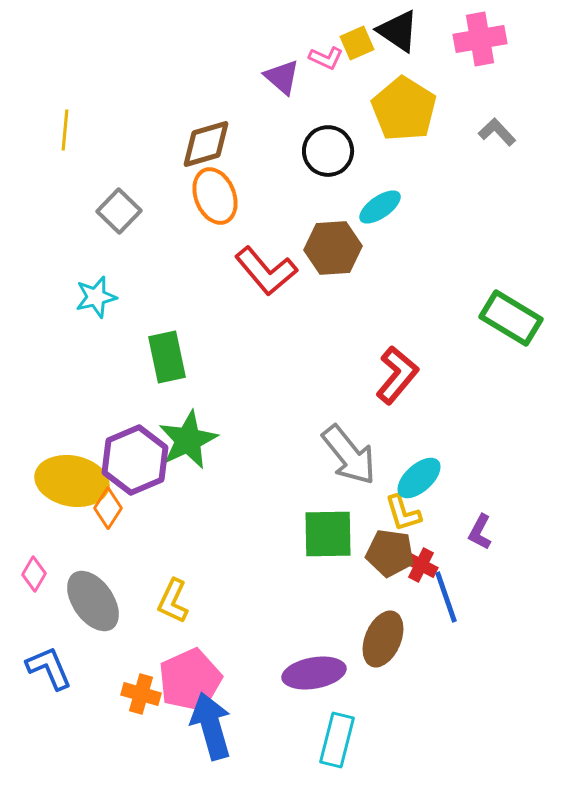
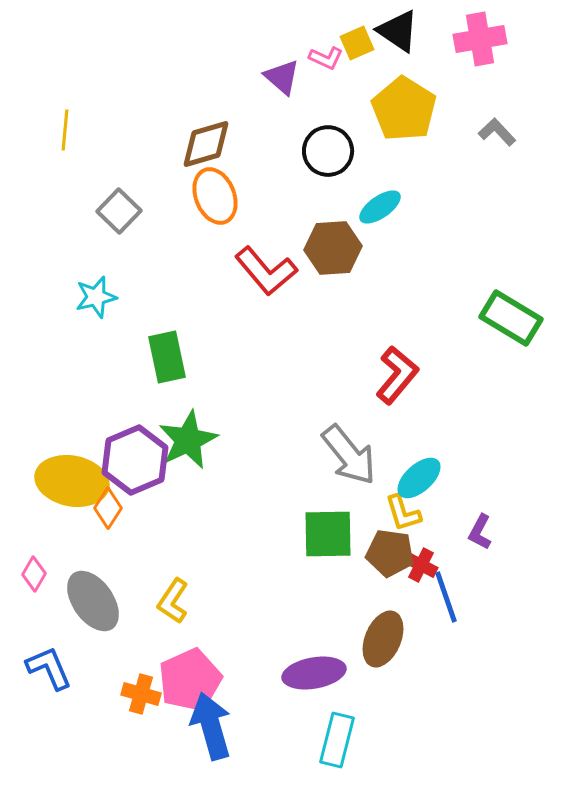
yellow L-shape at (173, 601): rotated 9 degrees clockwise
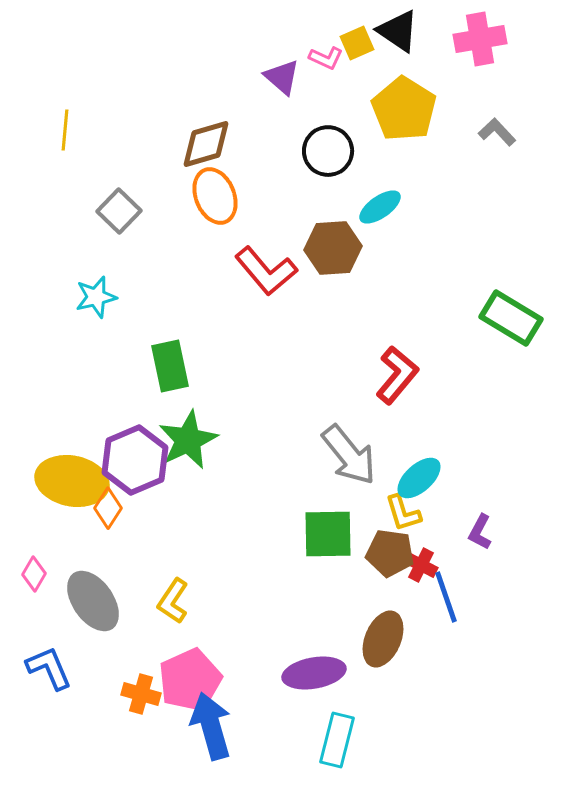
green rectangle at (167, 357): moved 3 px right, 9 px down
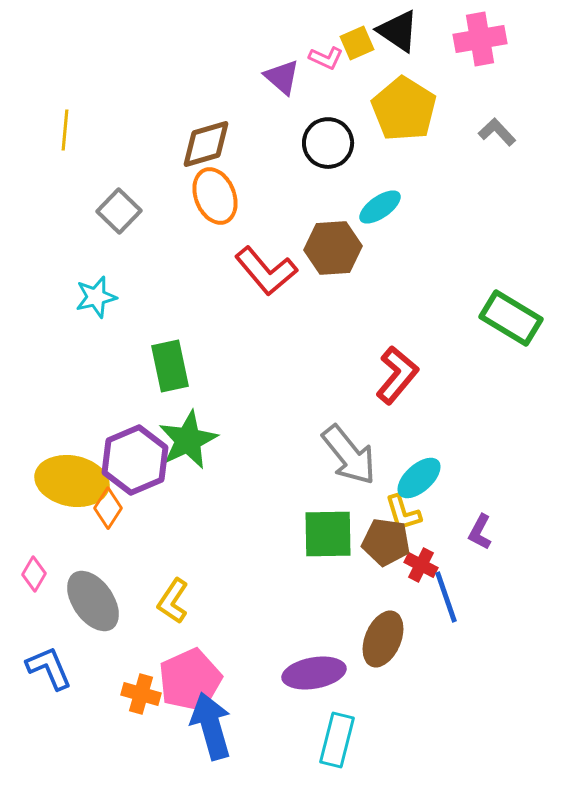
black circle at (328, 151): moved 8 px up
brown pentagon at (390, 553): moved 4 px left, 11 px up
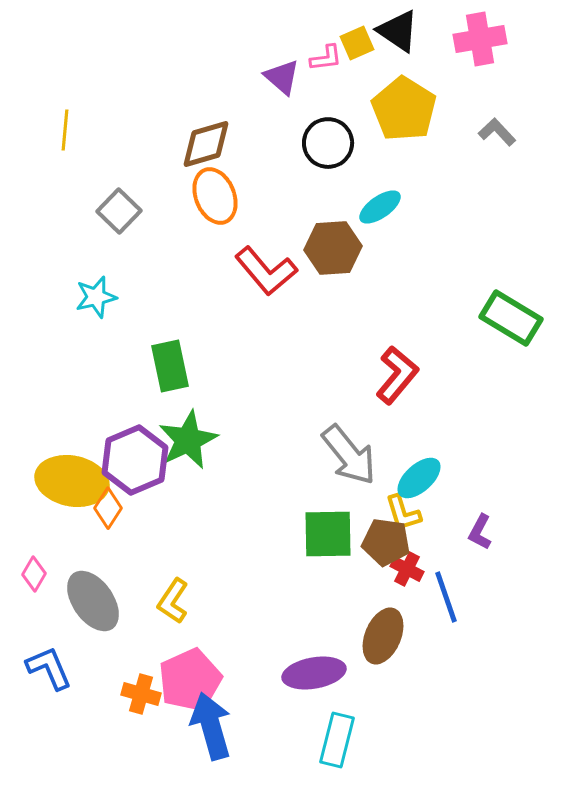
pink L-shape at (326, 58): rotated 32 degrees counterclockwise
red cross at (421, 565): moved 14 px left, 4 px down
brown ellipse at (383, 639): moved 3 px up
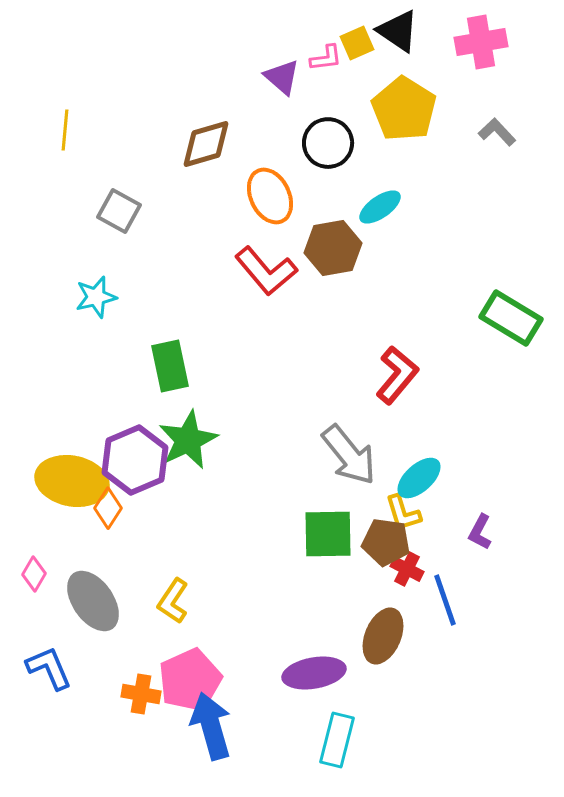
pink cross at (480, 39): moved 1 px right, 3 px down
orange ellipse at (215, 196): moved 55 px right; rotated 4 degrees counterclockwise
gray square at (119, 211): rotated 15 degrees counterclockwise
brown hexagon at (333, 248): rotated 6 degrees counterclockwise
blue line at (446, 597): moved 1 px left, 3 px down
orange cross at (141, 694): rotated 6 degrees counterclockwise
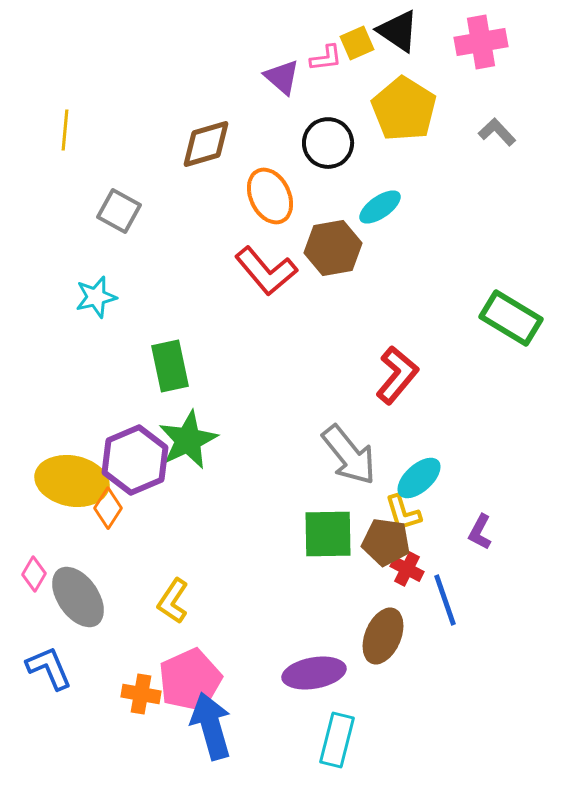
gray ellipse at (93, 601): moved 15 px left, 4 px up
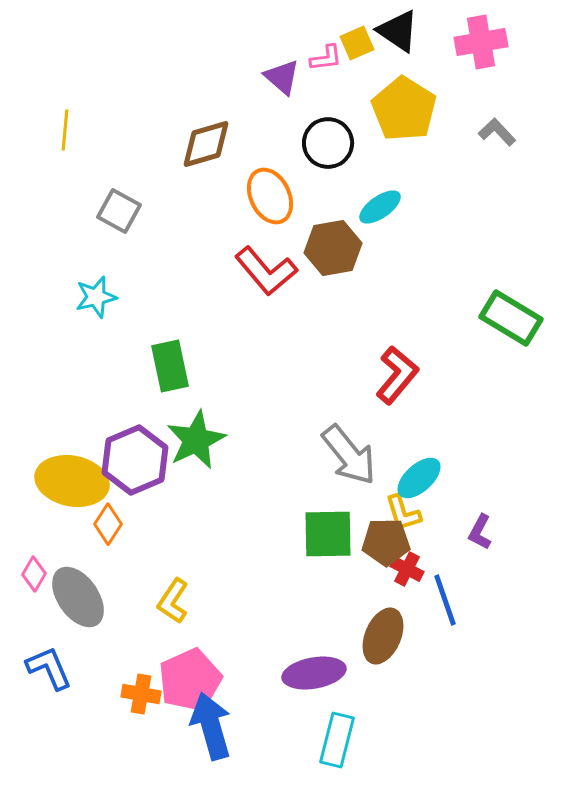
green star at (188, 440): moved 8 px right
orange diamond at (108, 508): moved 16 px down
brown pentagon at (386, 542): rotated 9 degrees counterclockwise
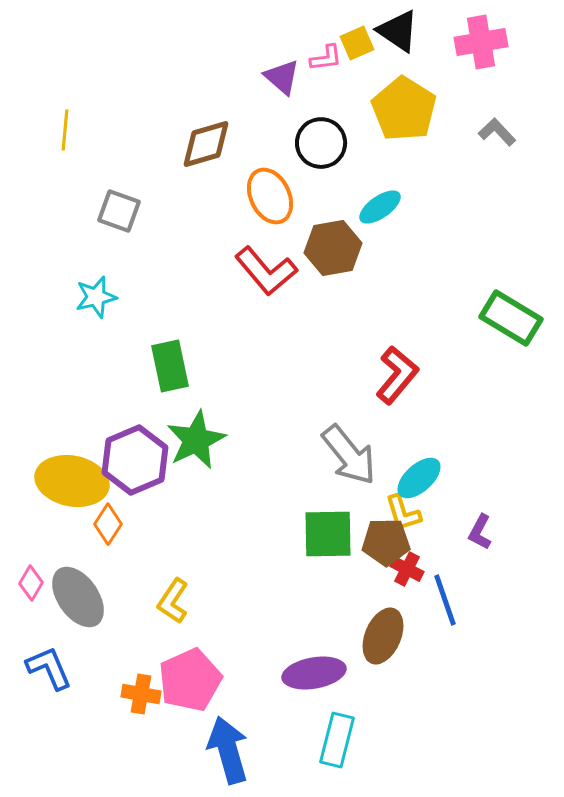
black circle at (328, 143): moved 7 px left
gray square at (119, 211): rotated 9 degrees counterclockwise
pink diamond at (34, 574): moved 3 px left, 9 px down
blue arrow at (211, 726): moved 17 px right, 24 px down
